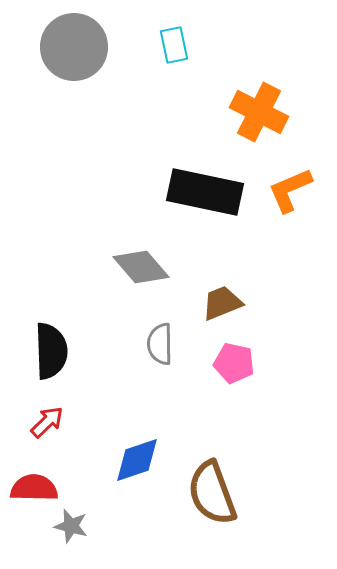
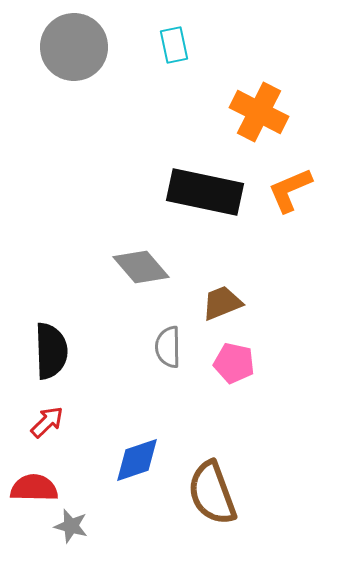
gray semicircle: moved 8 px right, 3 px down
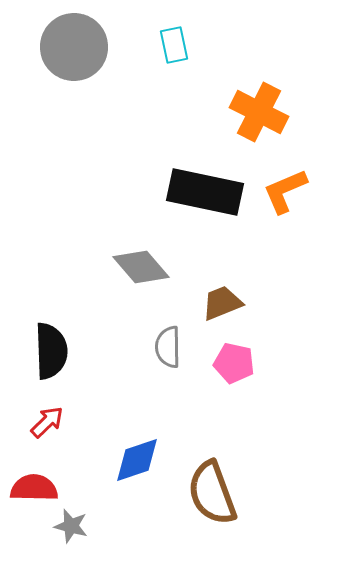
orange L-shape: moved 5 px left, 1 px down
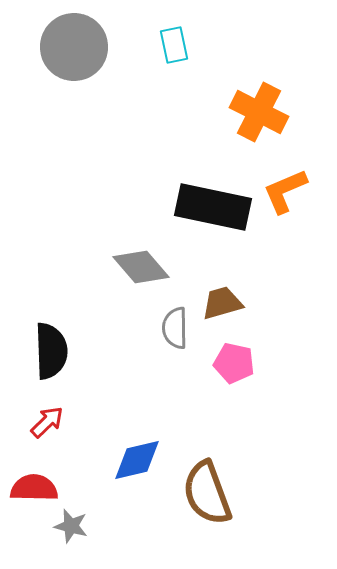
black rectangle: moved 8 px right, 15 px down
brown trapezoid: rotated 6 degrees clockwise
gray semicircle: moved 7 px right, 19 px up
blue diamond: rotated 6 degrees clockwise
brown semicircle: moved 5 px left
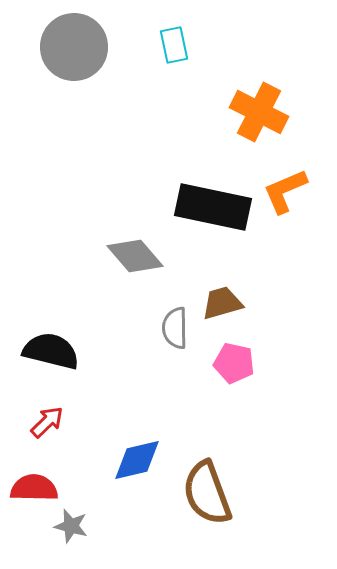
gray diamond: moved 6 px left, 11 px up
black semicircle: rotated 74 degrees counterclockwise
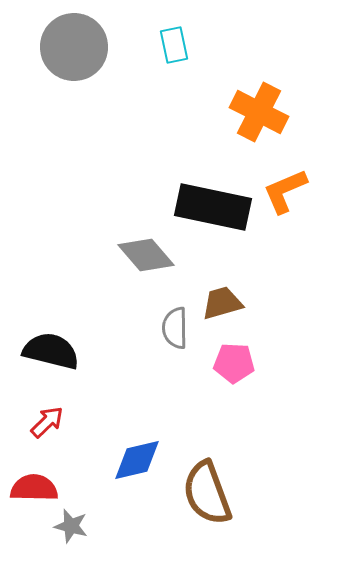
gray diamond: moved 11 px right, 1 px up
pink pentagon: rotated 9 degrees counterclockwise
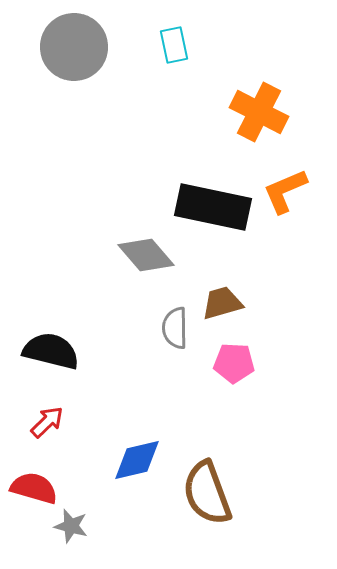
red semicircle: rotated 15 degrees clockwise
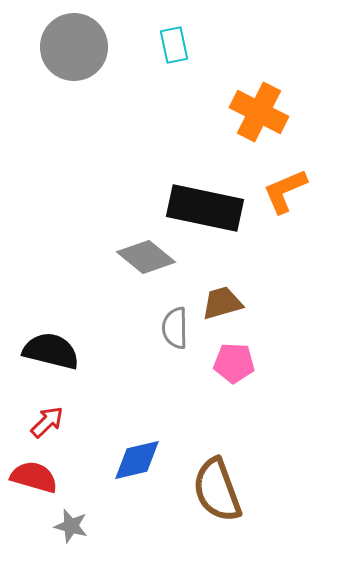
black rectangle: moved 8 px left, 1 px down
gray diamond: moved 2 px down; rotated 10 degrees counterclockwise
red semicircle: moved 11 px up
brown semicircle: moved 10 px right, 3 px up
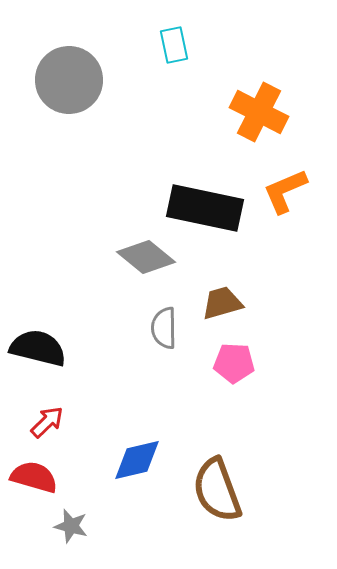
gray circle: moved 5 px left, 33 px down
gray semicircle: moved 11 px left
black semicircle: moved 13 px left, 3 px up
